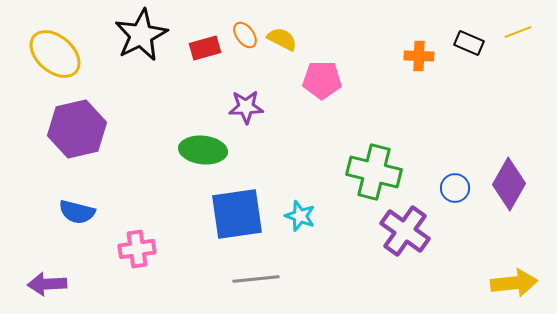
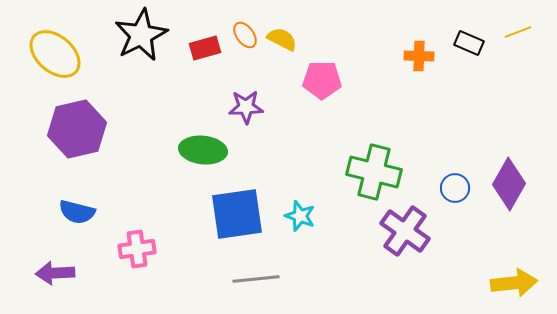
purple arrow: moved 8 px right, 11 px up
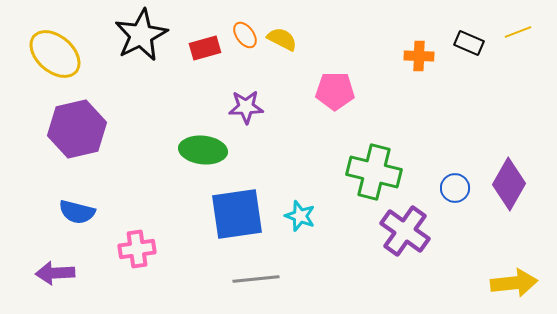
pink pentagon: moved 13 px right, 11 px down
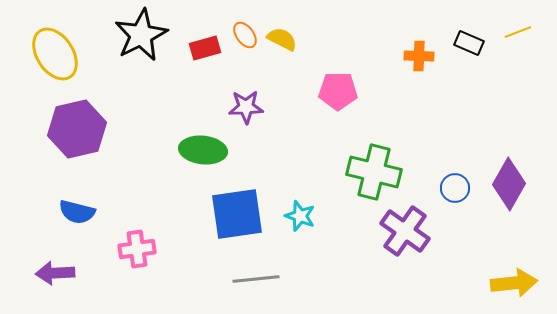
yellow ellipse: rotated 16 degrees clockwise
pink pentagon: moved 3 px right
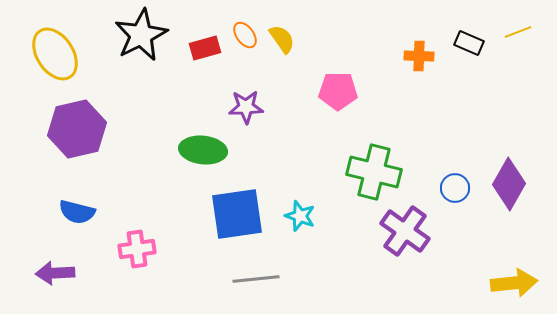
yellow semicircle: rotated 28 degrees clockwise
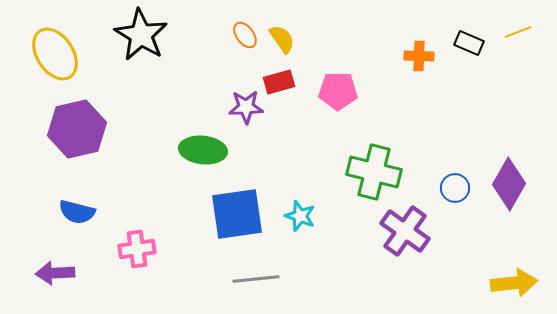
black star: rotated 14 degrees counterclockwise
red rectangle: moved 74 px right, 34 px down
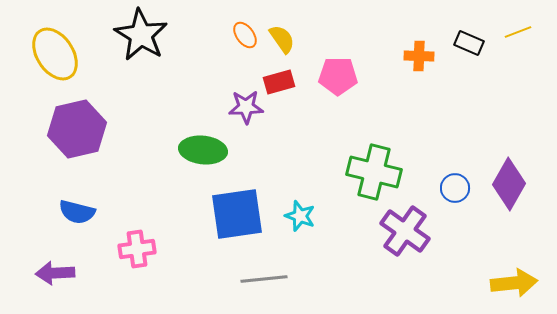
pink pentagon: moved 15 px up
gray line: moved 8 px right
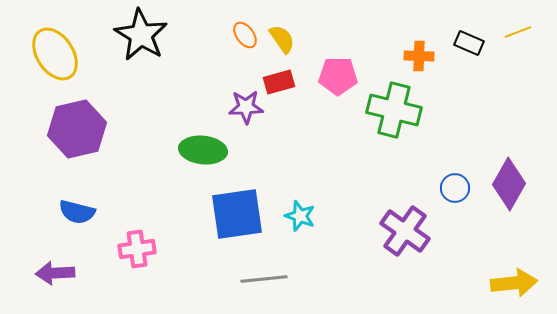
green cross: moved 20 px right, 62 px up
